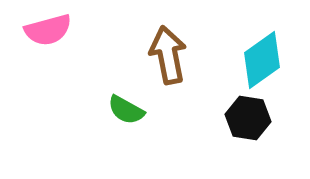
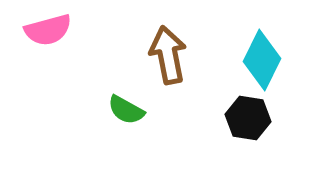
cyan diamond: rotated 28 degrees counterclockwise
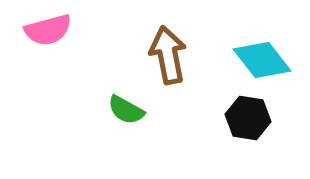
cyan diamond: rotated 64 degrees counterclockwise
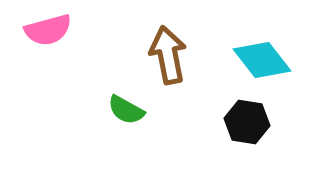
black hexagon: moved 1 px left, 4 px down
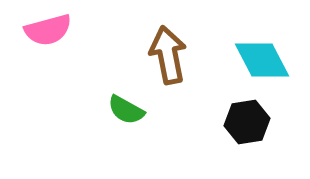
cyan diamond: rotated 10 degrees clockwise
black hexagon: rotated 18 degrees counterclockwise
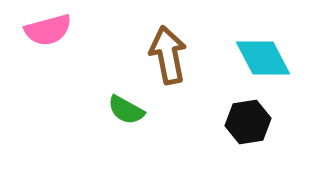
cyan diamond: moved 1 px right, 2 px up
black hexagon: moved 1 px right
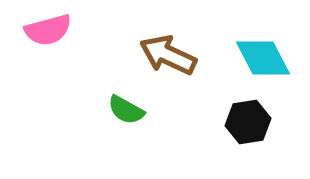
brown arrow: rotated 54 degrees counterclockwise
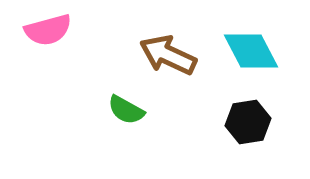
cyan diamond: moved 12 px left, 7 px up
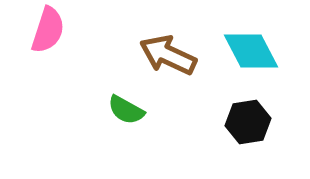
pink semicircle: rotated 57 degrees counterclockwise
